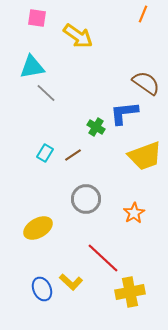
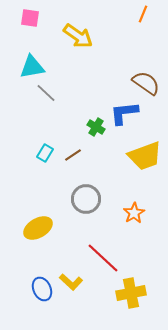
pink square: moved 7 px left
yellow cross: moved 1 px right, 1 px down
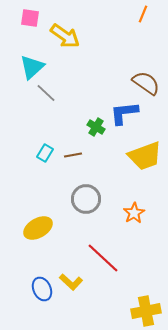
yellow arrow: moved 13 px left
cyan triangle: rotated 32 degrees counterclockwise
brown line: rotated 24 degrees clockwise
yellow cross: moved 15 px right, 18 px down
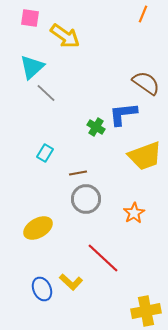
blue L-shape: moved 1 px left, 1 px down
brown line: moved 5 px right, 18 px down
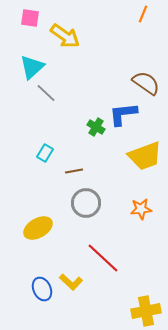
brown line: moved 4 px left, 2 px up
gray circle: moved 4 px down
orange star: moved 7 px right, 4 px up; rotated 25 degrees clockwise
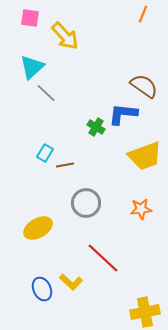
yellow arrow: rotated 12 degrees clockwise
brown semicircle: moved 2 px left, 3 px down
blue L-shape: rotated 12 degrees clockwise
brown line: moved 9 px left, 6 px up
yellow cross: moved 1 px left, 1 px down
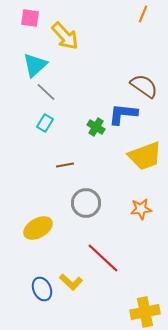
cyan triangle: moved 3 px right, 2 px up
gray line: moved 1 px up
cyan rectangle: moved 30 px up
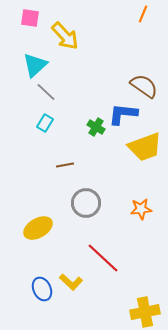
yellow trapezoid: moved 9 px up
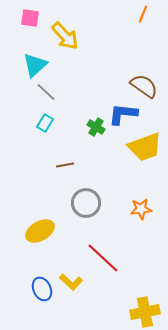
yellow ellipse: moved 2 px right, 3 px down
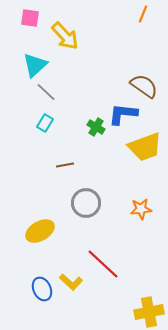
red line: moved 6 px down
yellow cross: moved 4 px right
